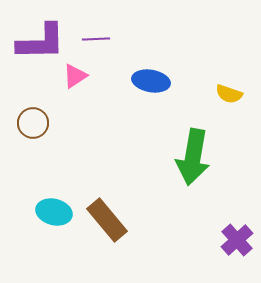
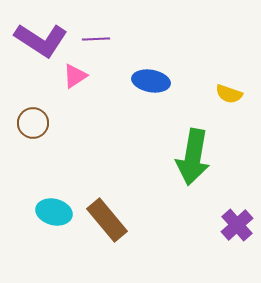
purple L-shape: moved 2 px up; rotated 34 degrees clockwise
purple cross: moved 15 px up
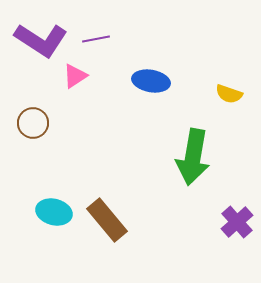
purple line: rotated 8 degrees counterclockwise
purple cross: moved 3 px up
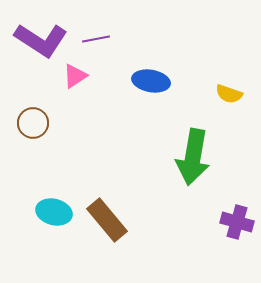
purple cross: rotated 32 degrees counterclockwise
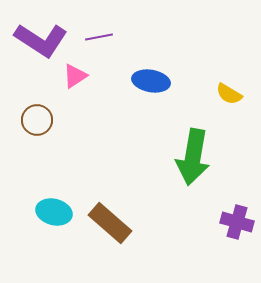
purple line: moved 3 px right, 2 px up
yellow semicircle: rotated 12 degrees clockwise
brown circle: moved 4 px right, 3 px up
brown rectangle: moved 3 px right, 3 px down; rotated 9 degrees counterclockwise
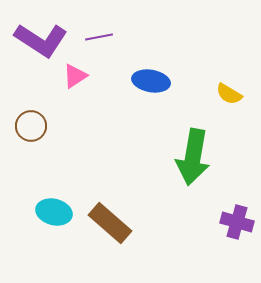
brown circle: moved 6 px left, 6 px down
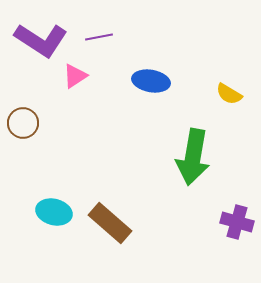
brown circle: moved 8 px left, 3 px up
